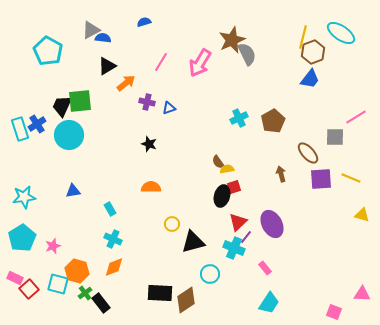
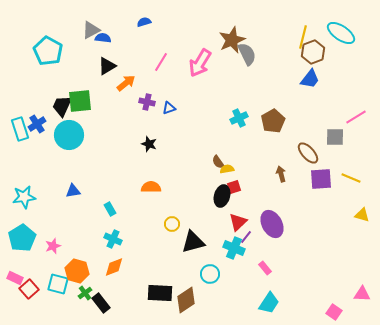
pink square at (334, 312): rotated 14 degrees clockwise
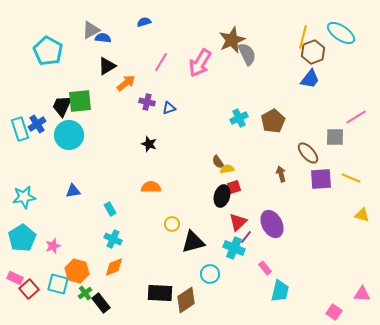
cyan trapezoid at (269, 303): moved 11 px right, 12 px up; rotated 20 degrees counterclockwise
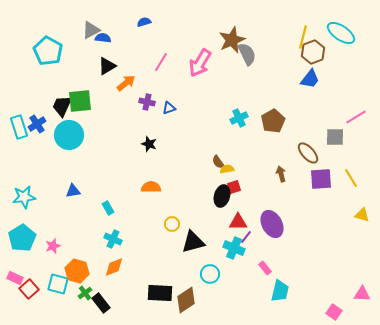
cyan rectangle at (20, 129): moved 1 px left, 2 px up
yellow line at (351, 178): rotated 36 degrees clockwise
cyan rectangle at (110, 209): moved 2 px left, 1 px up
red triangle at (238, 222): rotated 42 degrees clockwise
